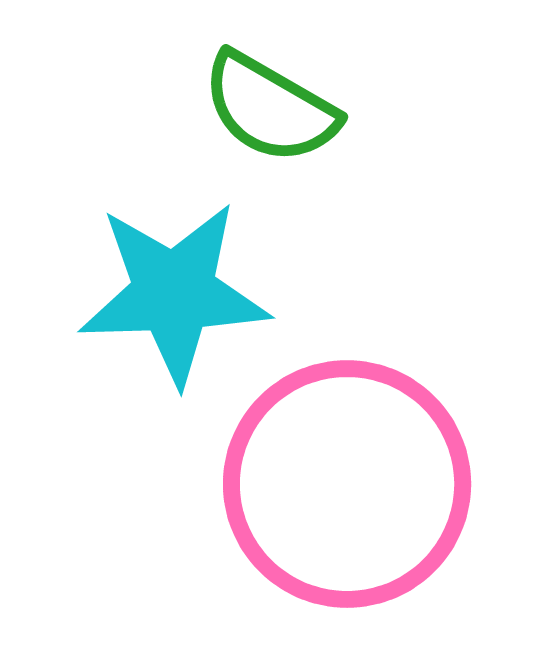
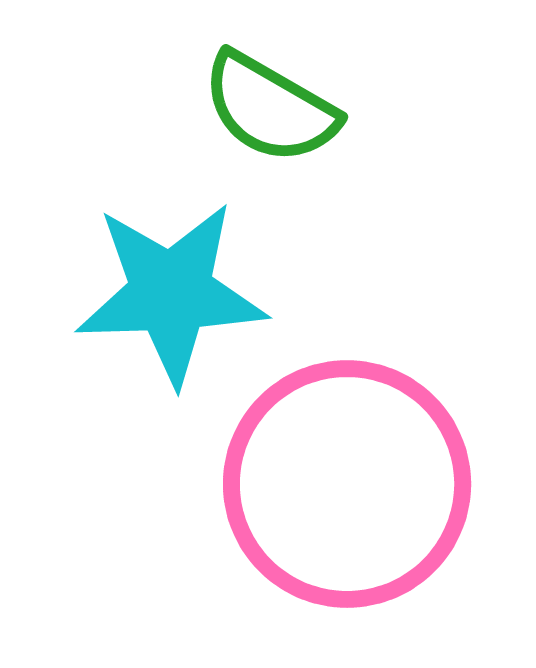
cyan star: moved 3 px left
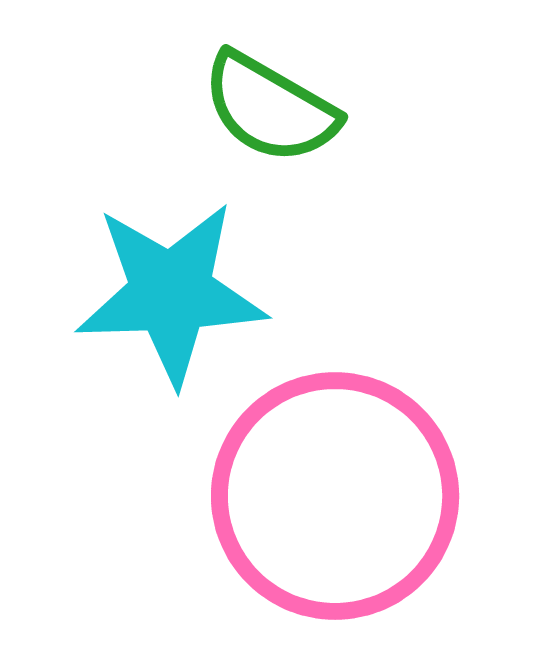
pink circle: moved 12 px left, 12 px down
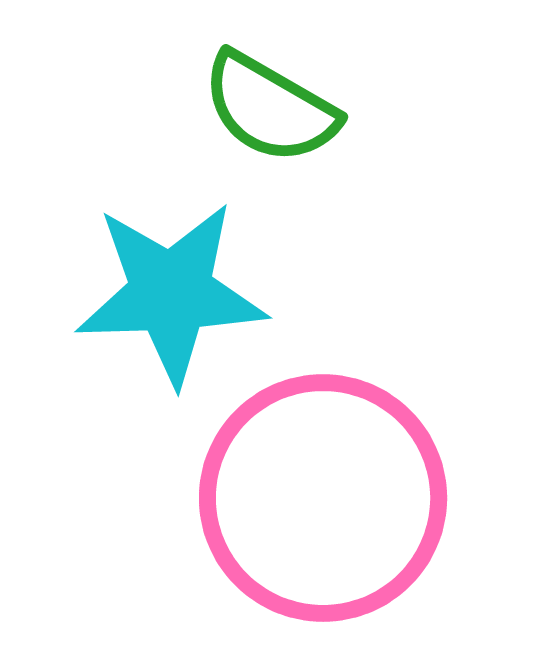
pink circle: moved 12 px left, 2 px down
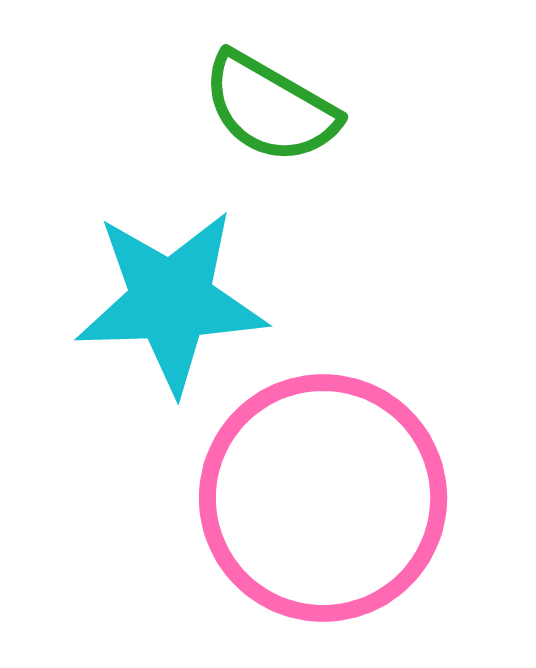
cyan star: moved 8 px down
